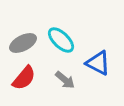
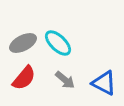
cyan ellipse: moved 3 px left, 3 px down
blue triangle: moved 6 px right, 20 px down
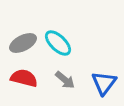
red semicircle: rotated 116 degrees counterclockwise
blue triangle: rotated 40 degrees clockwise
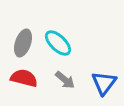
gray ellipse: rotated 44 degrees counterclockwise
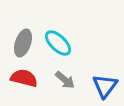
blue triangle: moved 1 px right, 3 px down
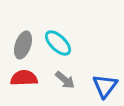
gray ellipse: moved 2 px down
red semicircle: rotated 16 degrees counterclockwise
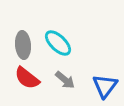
gray ellipse: rotated 24 degrees counterclockwise
red semicircle: moved 3 px right; rotated 140 degrees counterclockwise
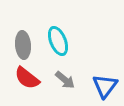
cyan ellipse: moved 2 px up; rotated 24 degrees clockwise
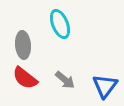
cyan ellipse: moved 2 px right, 17 px up
red semicircle: moved 2 px left
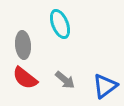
blue triangle: rotated 16 degrees clockwise
